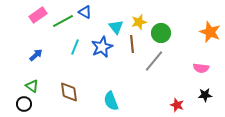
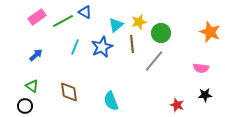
pink rectangle: moved 1 px left, 2 px down
cyan triangle: moved 2 px up; rotated 28 degrees clockwise
black circle: moved 1 px right, 2 px down
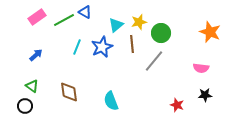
green line: moved 1 px right, 1 px up
cyan line: moved 2 px right
